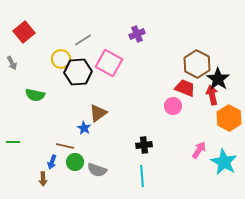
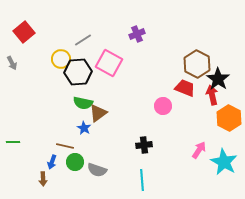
green semicircle: moved 48 px right, 8 px down
pink circle: moved 10 px left
cyan line: moved 4 px down
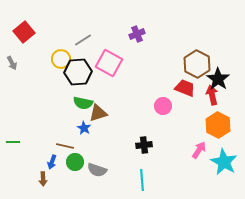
brown triangle: rotated 18 degrees clockwise
orange hexagon: moved 11 px left, 7 px down
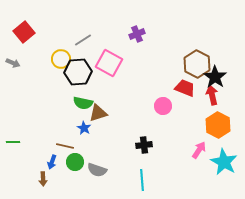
gray arrow: moved 1 px right; rotated 40 degrees counterclockwise
black star: moved 3 px left, 2 px up
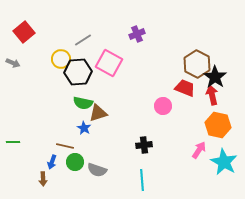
orange hexagon: rotated 15 degrees counterclockwise
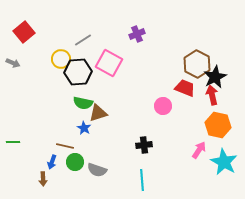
black star: rotated 10 degrees clockwise
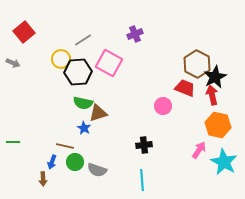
purple cross: moved 2 px left
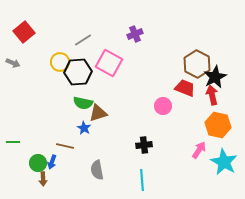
yellow circle: moved 1 px left, 3 px down
green circle: moved 37 px left, 1 px down
gray semicircle: rotated 60 degrees clockwise
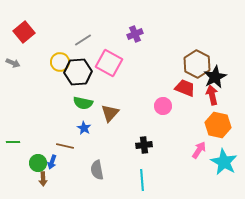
brown triangle: moved 12 px right; rotated 30 degrees counterclockwise
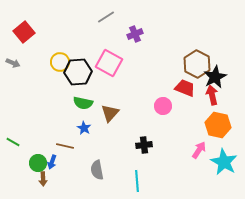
gray line: moved 23 px right, 23 px up
green line: rotated 32 degrees clockwise
cyan line: moved 5 px left, 1 px down
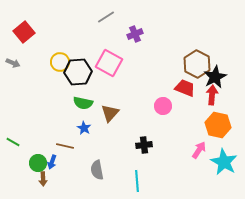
red arrow: rotated 18 degrees clockwise
